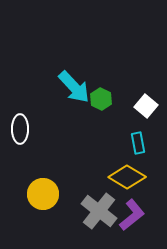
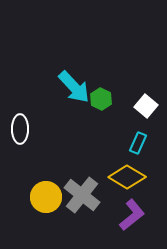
cyan rectangle: rotated 35 degrees clockwise
yellow circle: moved 3 px right, 3 px down
gray cross: moved 17 px left, 16 px up
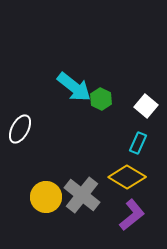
cyan arrow: rotated 9 degrees counterclockwise
white ellipse: rotated 28 degrees clockwise
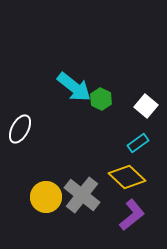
cyan rectangle: rotated 30 degrees clockwise
yellow diamond: rotated 12 degrees clockwise
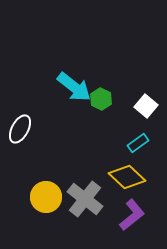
gray cross: moved 3 px right, 4 px down
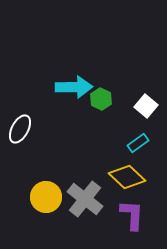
cyan arrow: rotated 39 degrees counterclockwise
purple L-shape: rotated 48 degrees counterclockwise
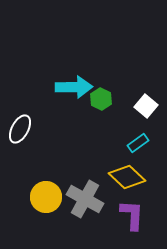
gray cross: rotated 9 degrees counterclockwise
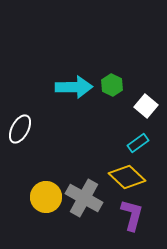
green hexagon: moved 11 px right, 14 px up
gray cross: moved 1 px left, 1 px up
purple L-shape: rotated 12 degrees clockwise
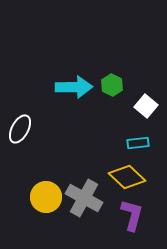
cyan rectangle: rotated 30 degrees clockwise
